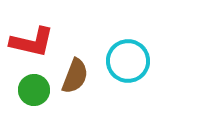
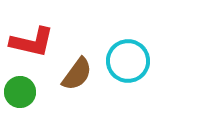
brown semicircle: moved 2 px right, 2 px up; rotated 15 degrees clockwise
green circle: moved 14 px left, 2 px down
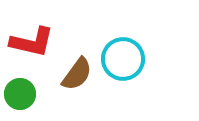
cyan circle: moved 5 px left, 2 px up
green circle: moved 2 px down
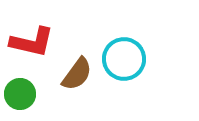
cyan circle: moved 1 px right
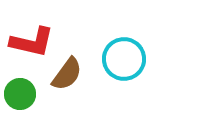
brown semicircle: moved 10 px left
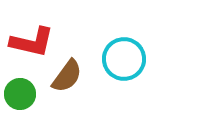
brown semicircle: moved 2 px down
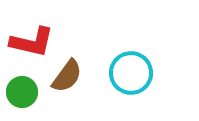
cyan circle: moved 7 px right, 14 px down
green circle: moved 2 px right, 2 px up
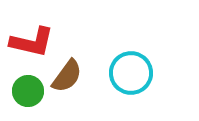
green circle: moved 6 px right, 1 px up
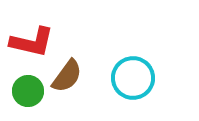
cyan circle: moved 2 px right, 5 px down
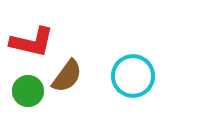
cyan circle: moved 2 px up
